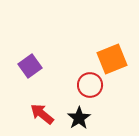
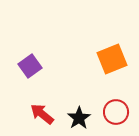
red circle: moved 26 px right, 27 px down
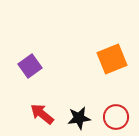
red circle: moved 5 px down
black star: rotated 25 degrees clockwise
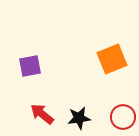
purple square: rotated 25 degrees clockwise
red circle: moved 7 px right
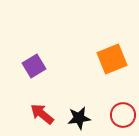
purple square: moved 4 px right; rotated 20 degrees counterclockwise
red circle: moved 2 px up
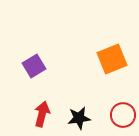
red arrow: rotated 65 degrees clockwise
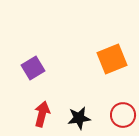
purple square: moved 1 px left, 2 px down
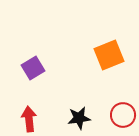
orange square: moved 3 px left, 4 px up
red arrow: moved 13 px left, 5 px down; rotated 20 degrees counterclockwise
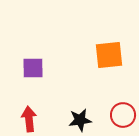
orange square: rotated 16 degrees clockwise
purple square: rotated 30 degrees clockwise
black star: moved 1 px right, 2 px down
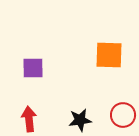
orange square: rotated 8 degrees clockwise
